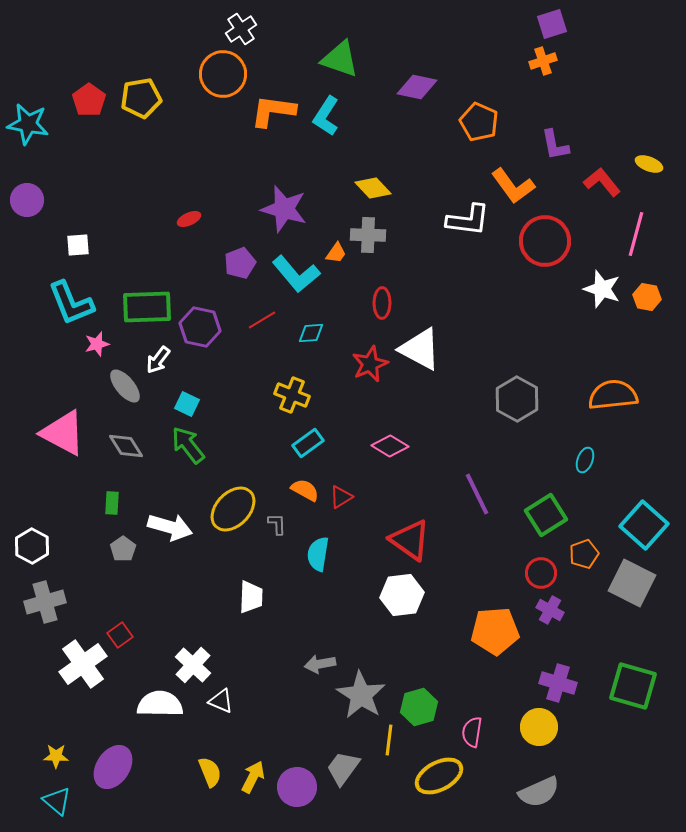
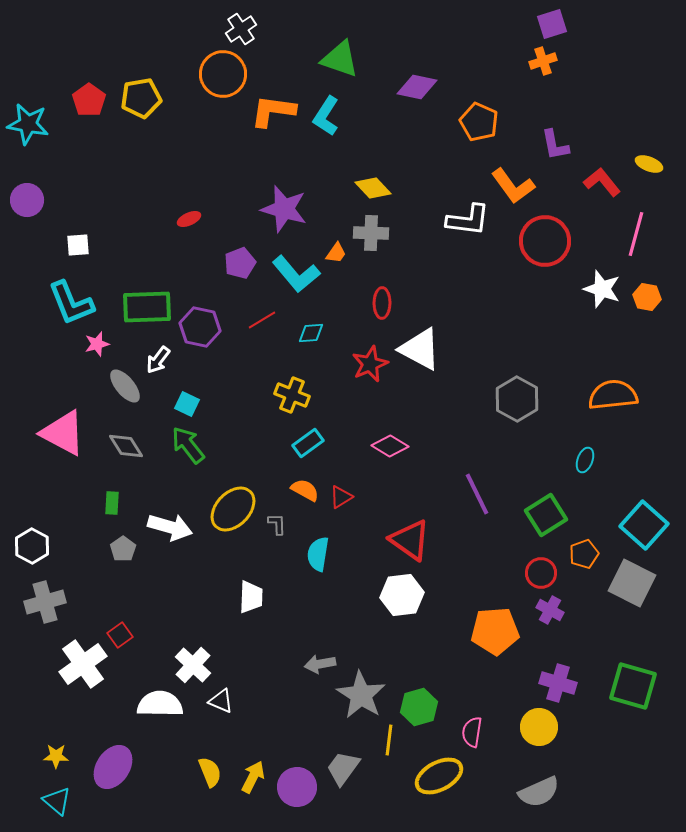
gray cross at (368, 235): moved 3 px right, 2 px up
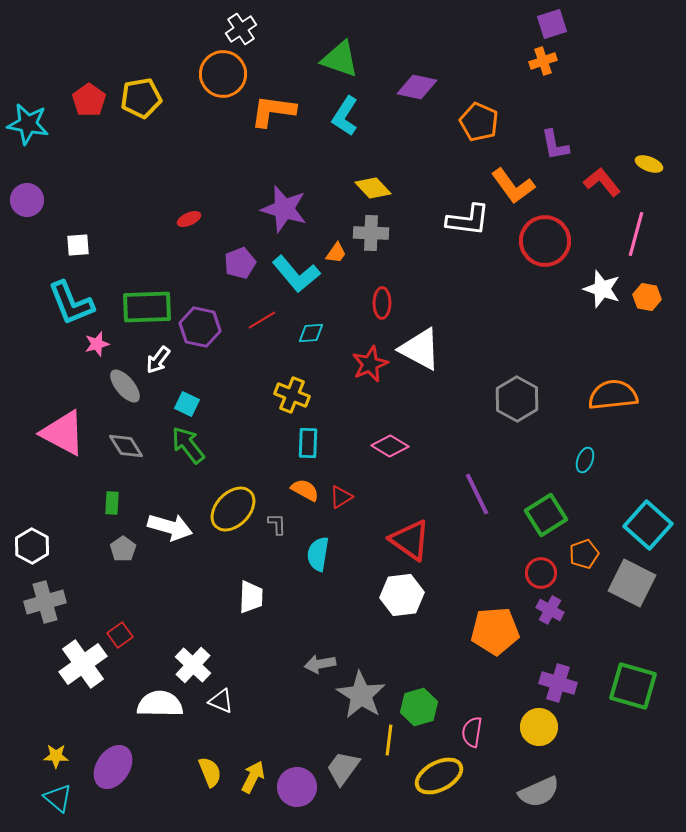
cyan L-shape at (326, 116): moved 19 px right
cyan rectangle at (308, 443): rotated 52 degrees counterclockwise
cyan square at (644, 525): moved 4 px right
cyan triangle at (57, 801): moved 1 px right, 3 px up
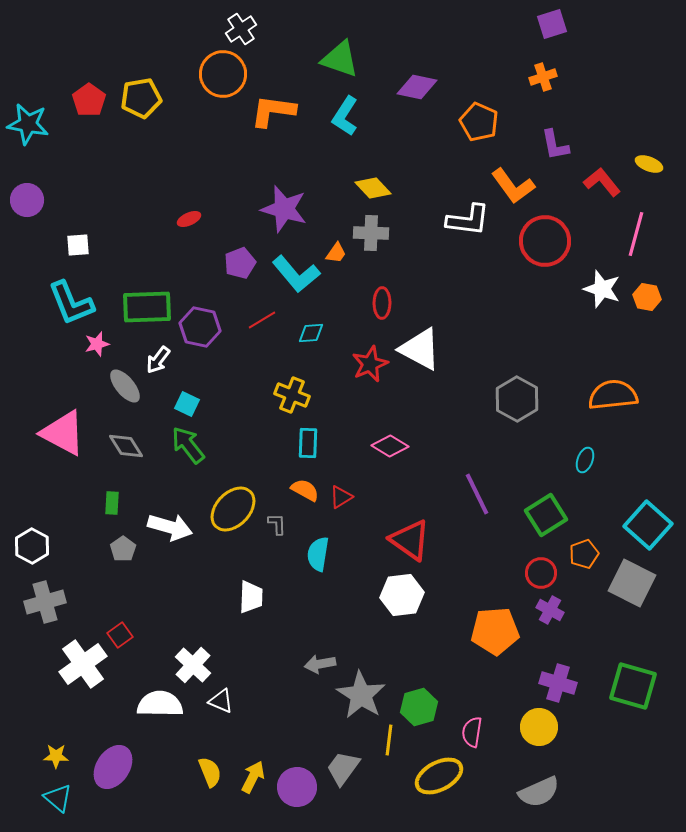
orange cross at (543, 61): moved 16 px down
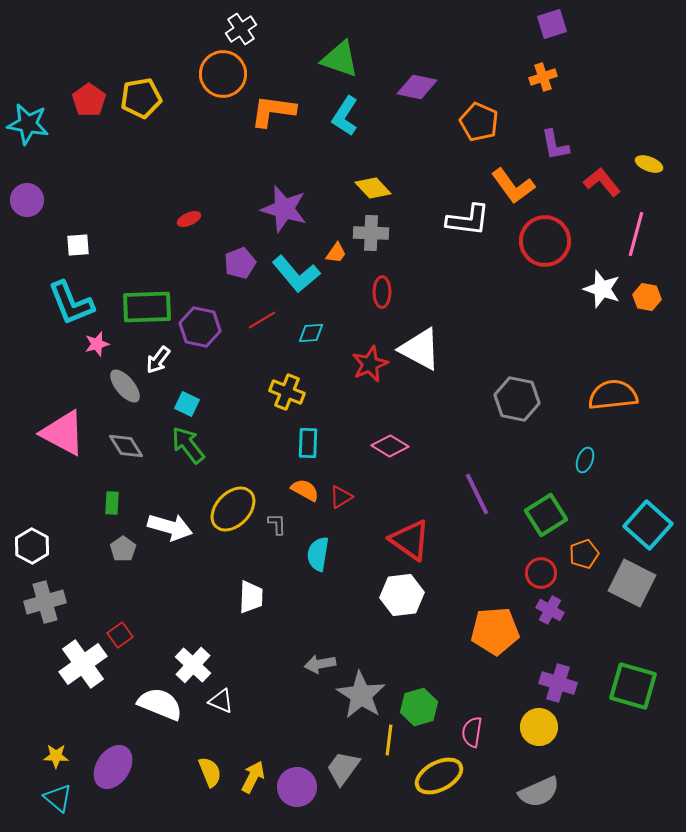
red ellipse at (382, 303): moved 11 px up
yellow cross at (292, 395): moved 5 px left, 3 px up
gray hexagon at (517, 399): rotated 18 degrees counterclockwise
white semicircle at (160, 704): rotated 21 degrees clockwise
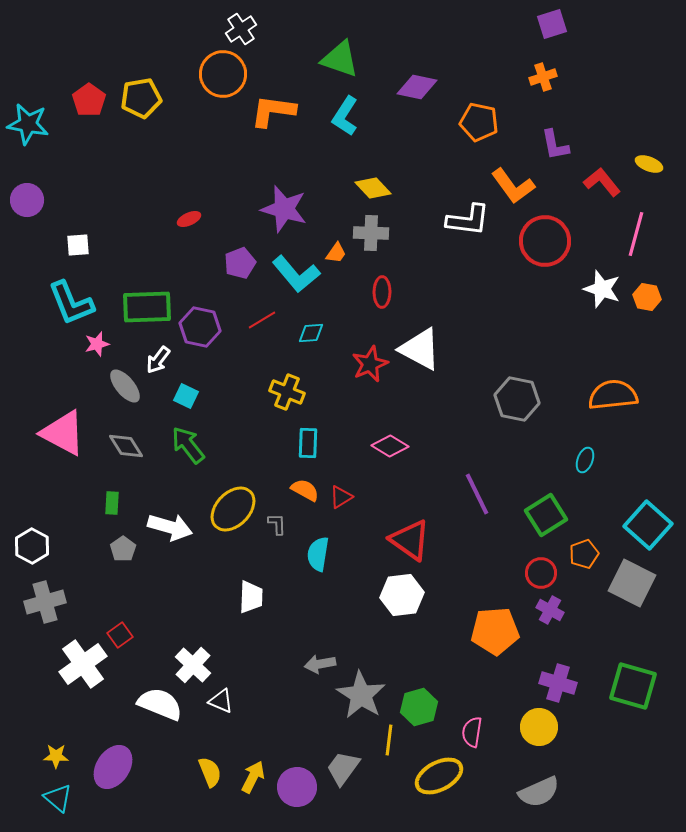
orange pentagon at (479, 122): rotated 12 degrees counterclockwise
cyan square at (187, 404): moved 1 px left, 8 px up
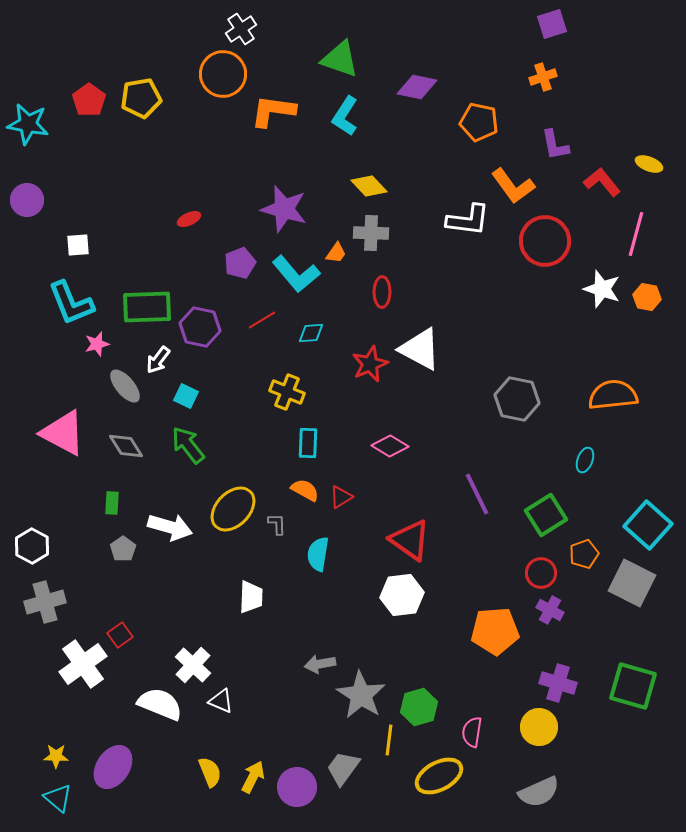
yellow diamond at (373, 188): moved 4 px left, 2 px up
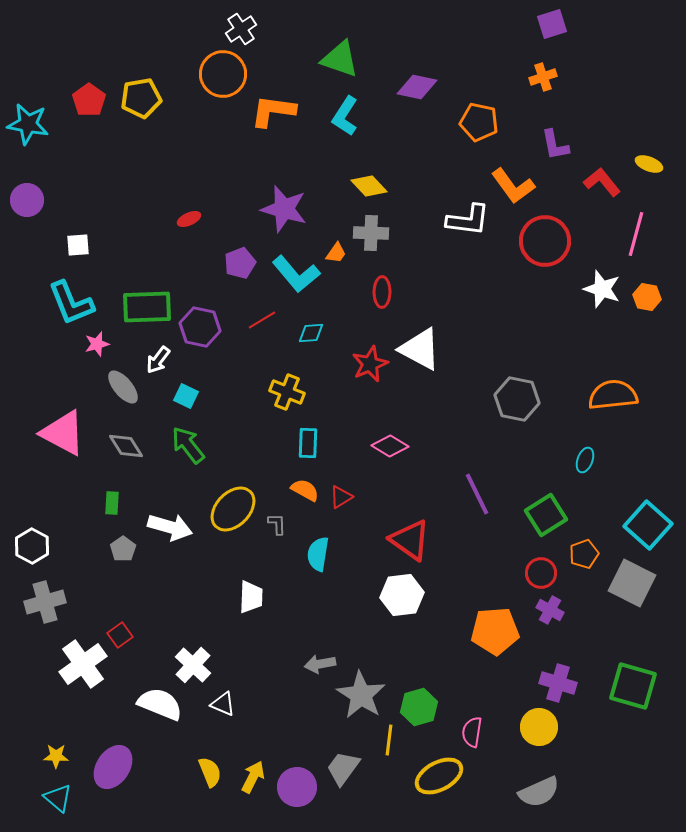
gray ellipse at (125, 386): moved 2 px left, 1 px down
white triangle at (221, 701): moved 2 px right, 3 px down
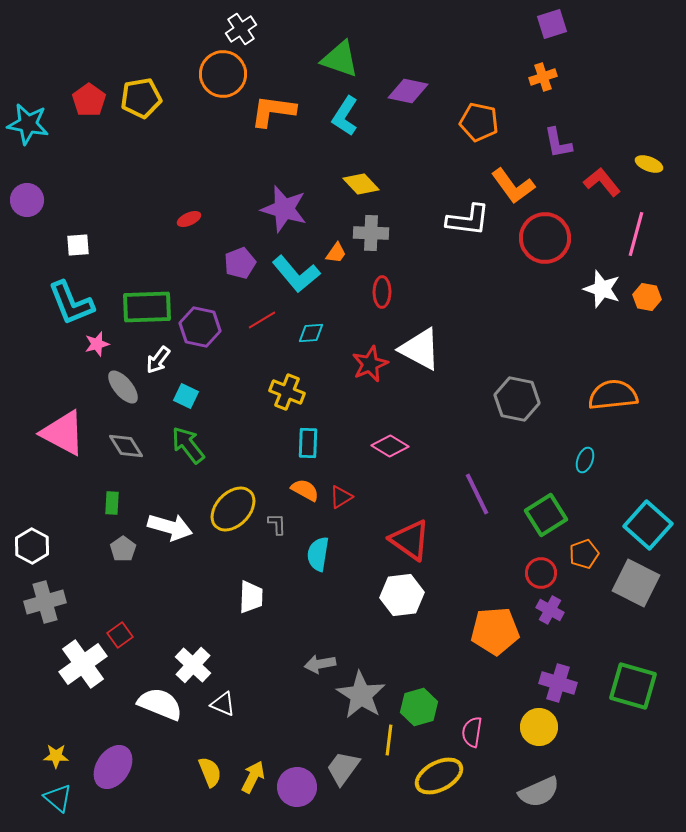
purple diamond at (417, 87): moved 9 px left, 4 px down
purple L-shape at (555, 145): moved 3 px right, 2 px up
yellow diamond at (369, 186): moved 8 px left, 2 px up
red circle at (545, 241): moved 3 px up
gray square at (632, 583): moved 4 px right
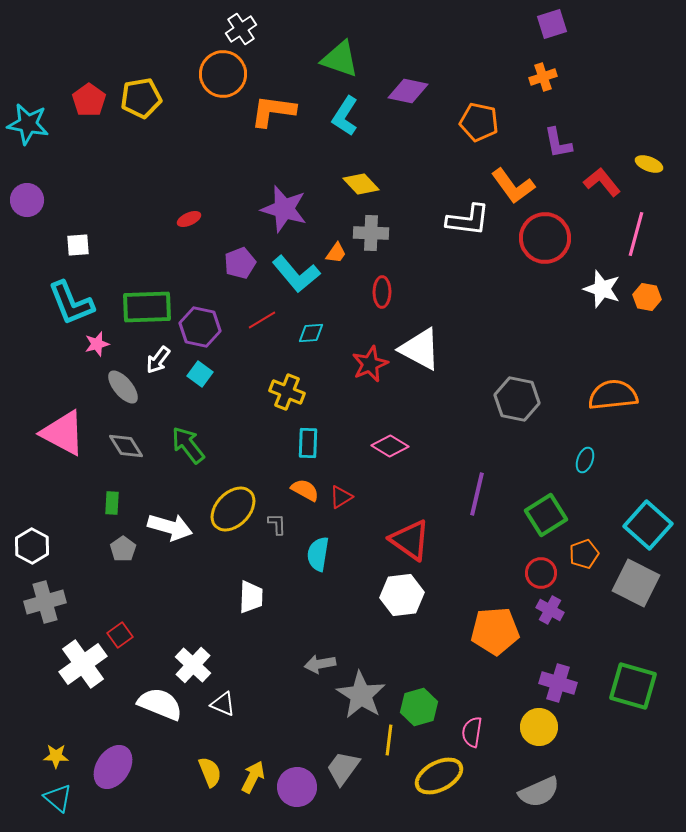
cyan square at (186, 396): moved 14 px right, 22 px up; rotated 10 degrees clockwise
purple line at (477, 494): rotated 39 degrees clockwise
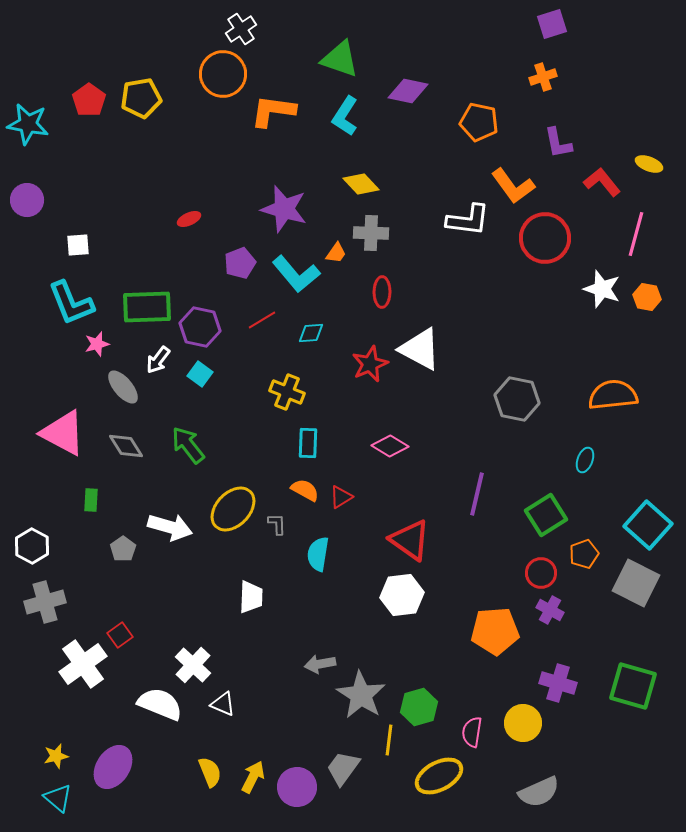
green rectangle at (112, 503): moved 21 px left, 3 px up
yellow circle at (539, 727): moved 16 px left, 4 px up
yellow star at (56, 756): rotated 15 degrees counterclockwise
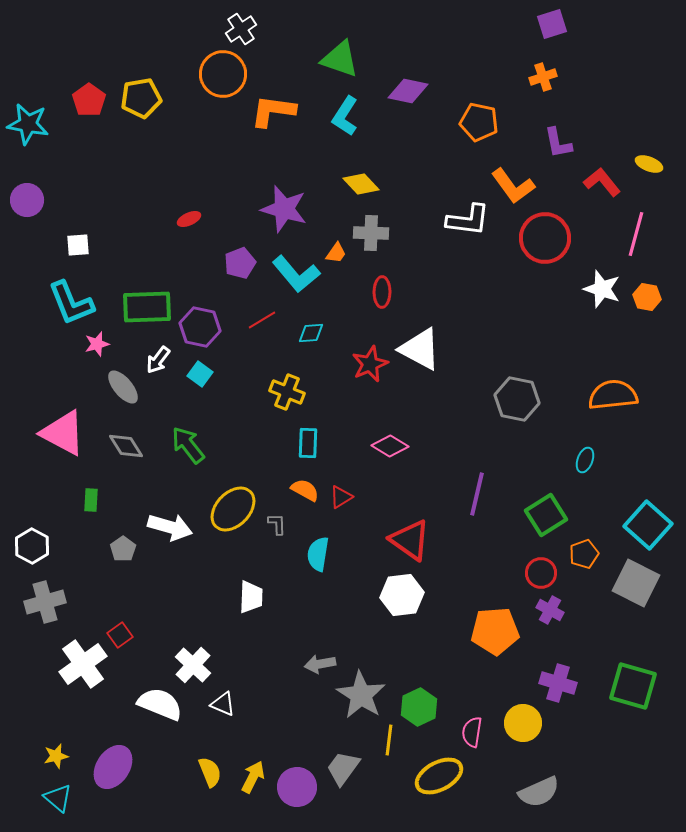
green hexagon at (419, 707): rotated 9 degrees counterclockwise
